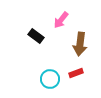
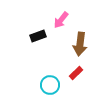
black rectangle: moved 2 px right; rotated 56 degrees counterclockwise
red rectangle: rotated 24 degrees counterclockwise
cyan circle: moved 6 px down
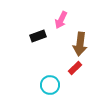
pink arrow: rotated 12 degrees counterclockwise
red rectangle: moved 1 px left, 5 px up
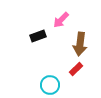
pink arrow: rotated 18 degrees clockwise
red rectangle: moved 1 px right, 1 px down
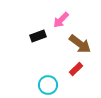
brown arrow: rotated 60 degrees counterclockwise
cyan circle: moved 2 px left
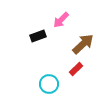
brown arrow: moved 3 px right; rotated 80 degrees counterclockwise
cyan circle: moved 1 px right, 1 px up
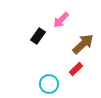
black rectangle: rotated 35 degrees counterclockwise
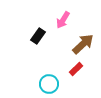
pink arrow: moved 2 px right; rotated 12 degrees counterclockwise
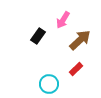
brown arrow: moved 3 px left, 4 px up
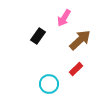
pink arrow: moved 1 px right, 2 px up
